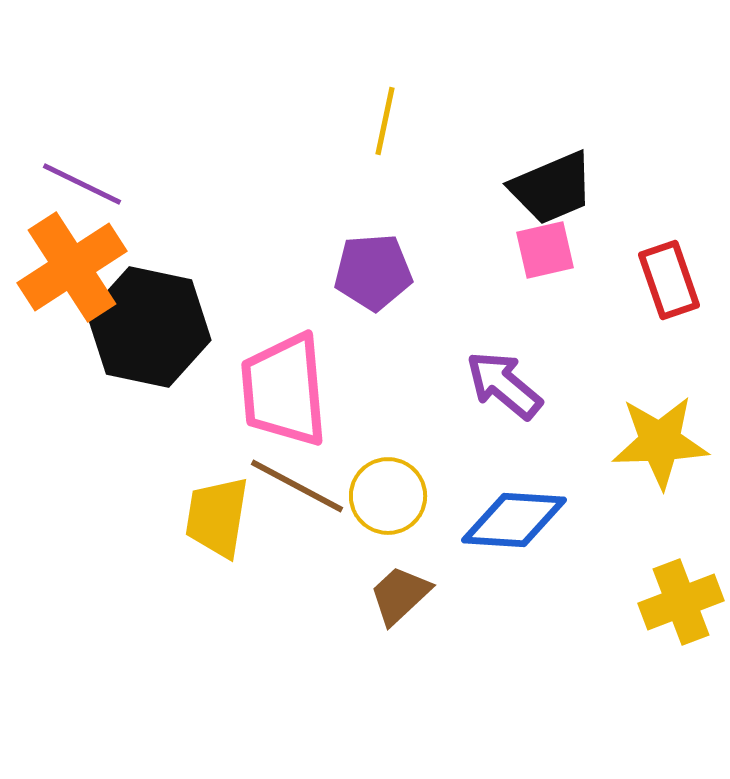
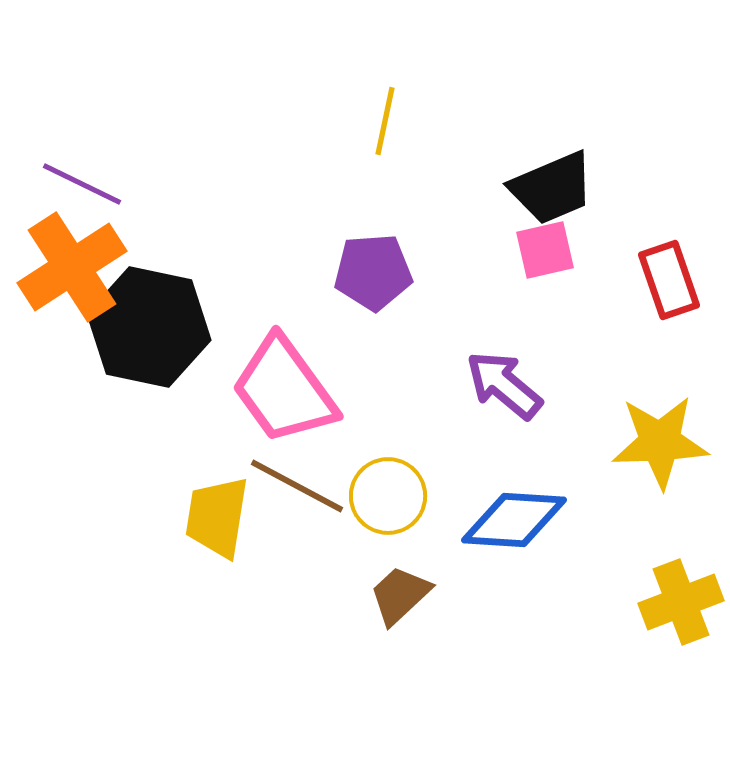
pink trapezoid: rotated 31 degrees counterclockwise
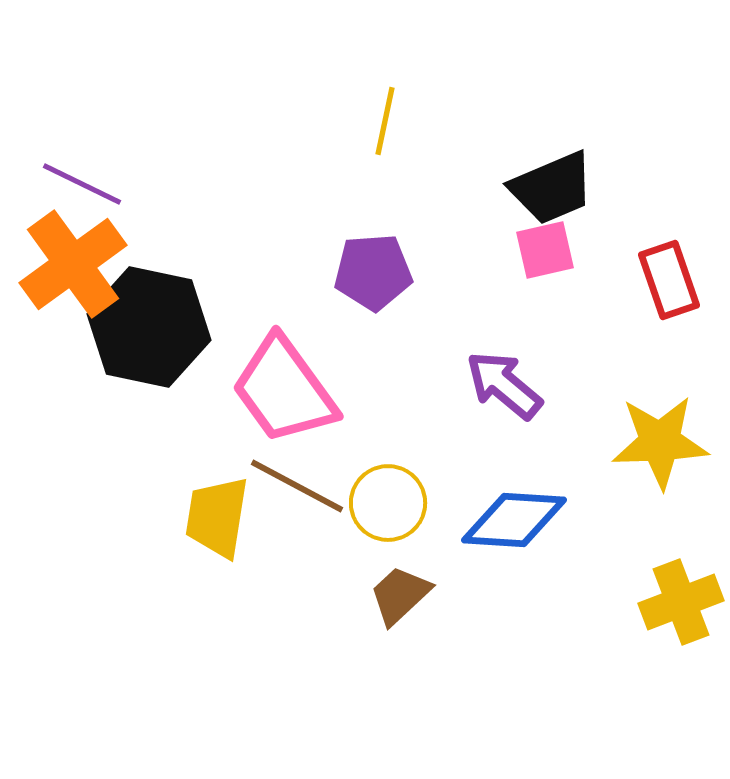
orange cross: moved 1 px right, 3 px up; rotated 3 degrees counterclockwise
yellow circle: moved 7 px down
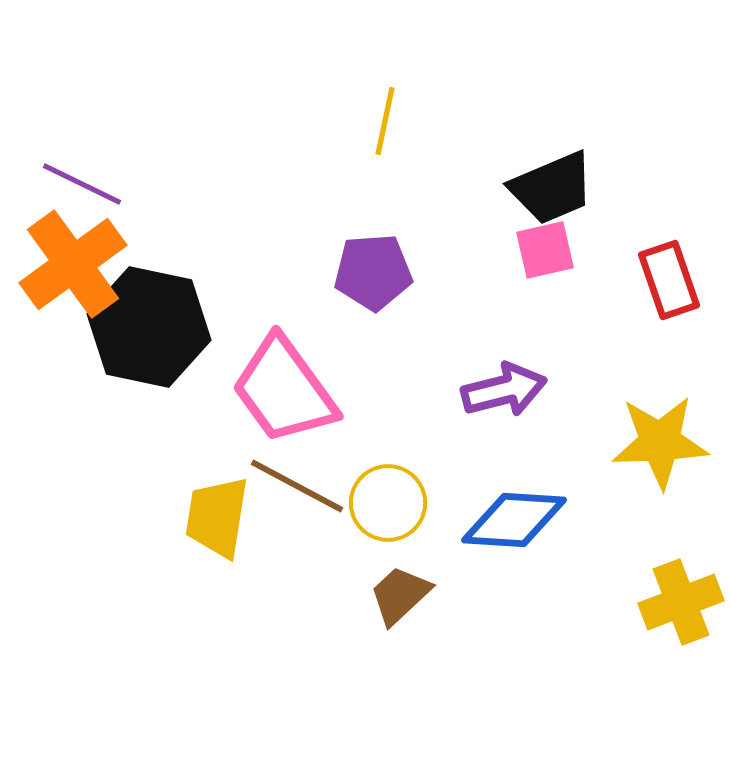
purple arrow: moved 5 px down; rotated 126 degrees clockwise
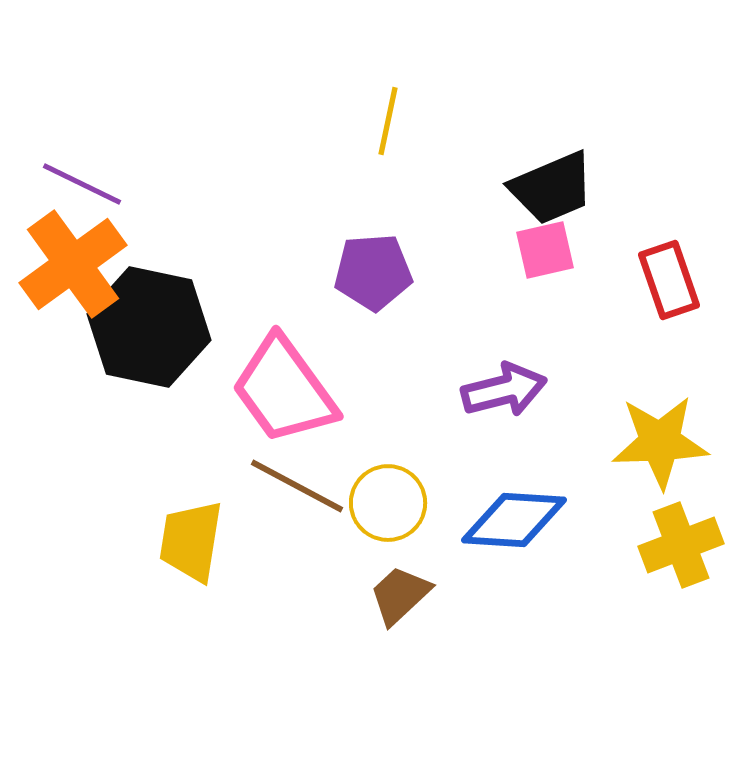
yellow line: moved 3 px right
yellow trapezoid: moved 26 px left, 24 px down
yellow cross: moved 57 px up
